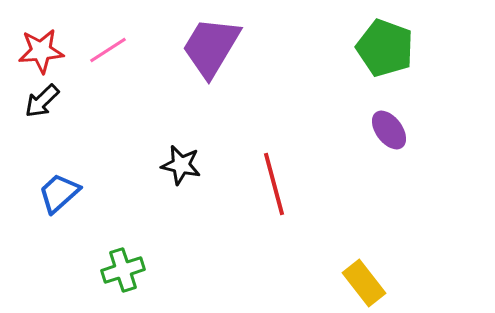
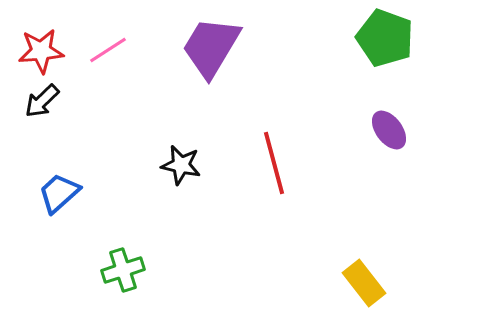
green pentagon: moved 10 px up
red line: moved 21 px up
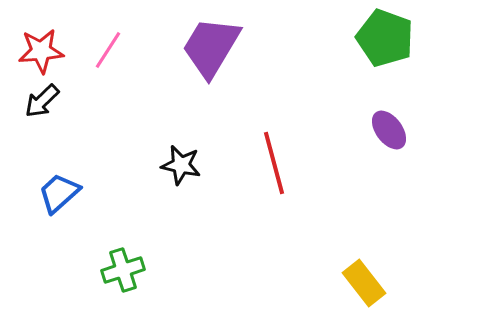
pink line: rotated 24 degrees counterclockwise
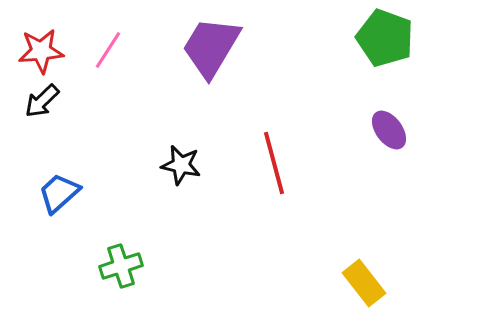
green cross: moved 2 px left, 4 px up
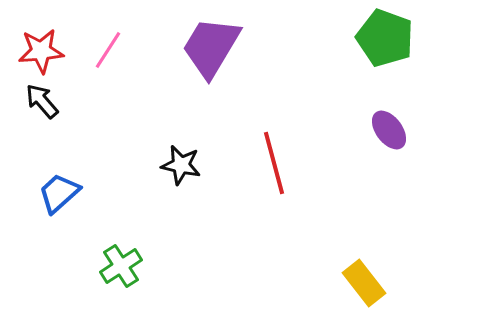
black arrow: rotated 93 degrees clockwise
green cross: rotated 15 degrees counterclockwise
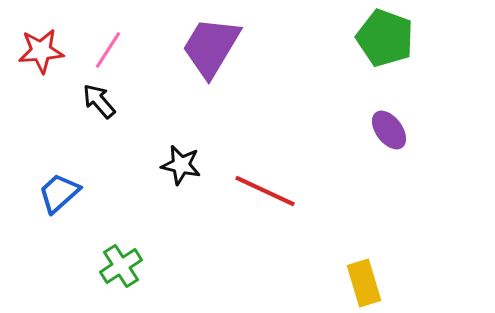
black arrow: moved 57 px right
red line: moved 9 px left, 28 px down; rotated 50 degrees counterclockwise
yellow rectangle: rotated 21 degrees clockwise
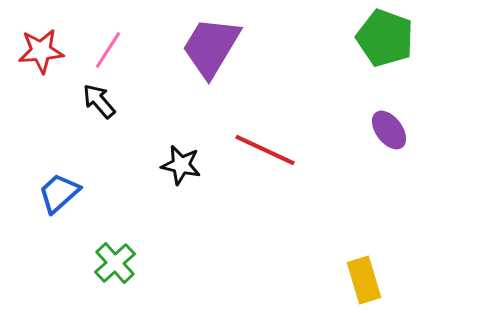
red line: moved 41 px up
green cross: moved 6 px left, 3 px up; rotated 9 degrees counterclockwise
yellow rectangle: moved 3 px up
